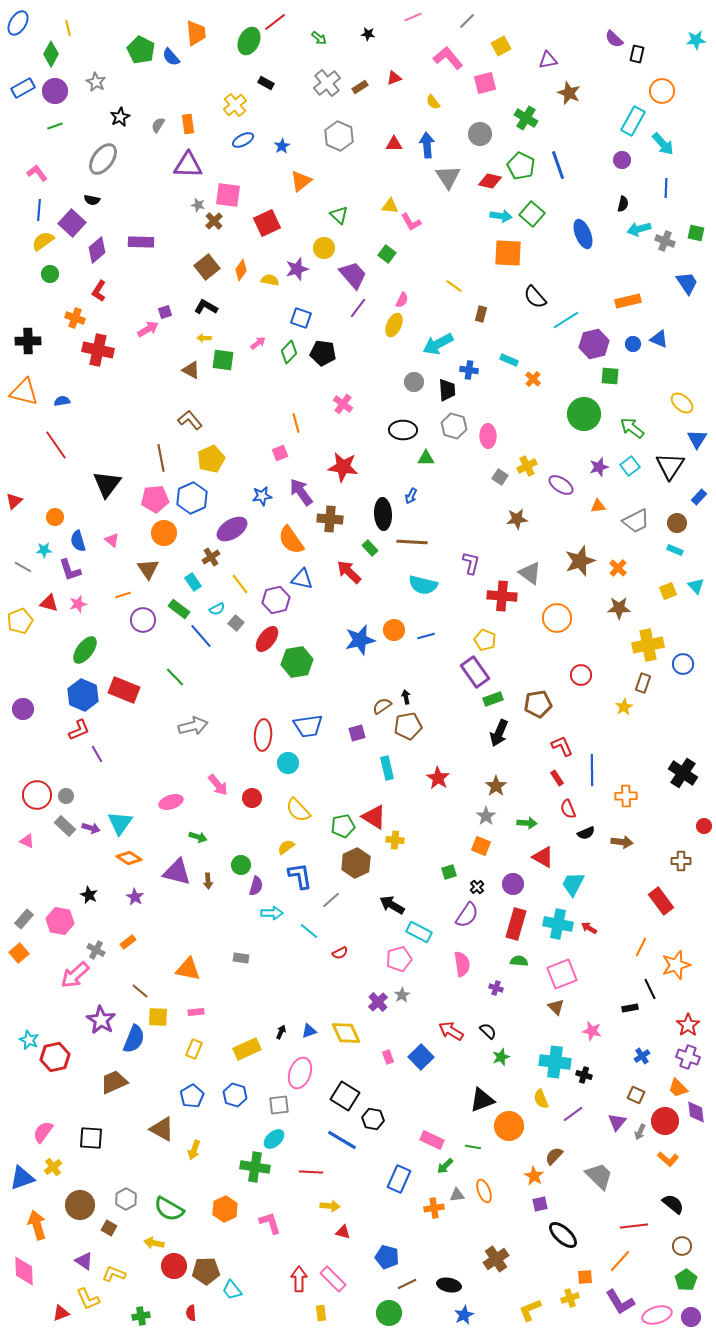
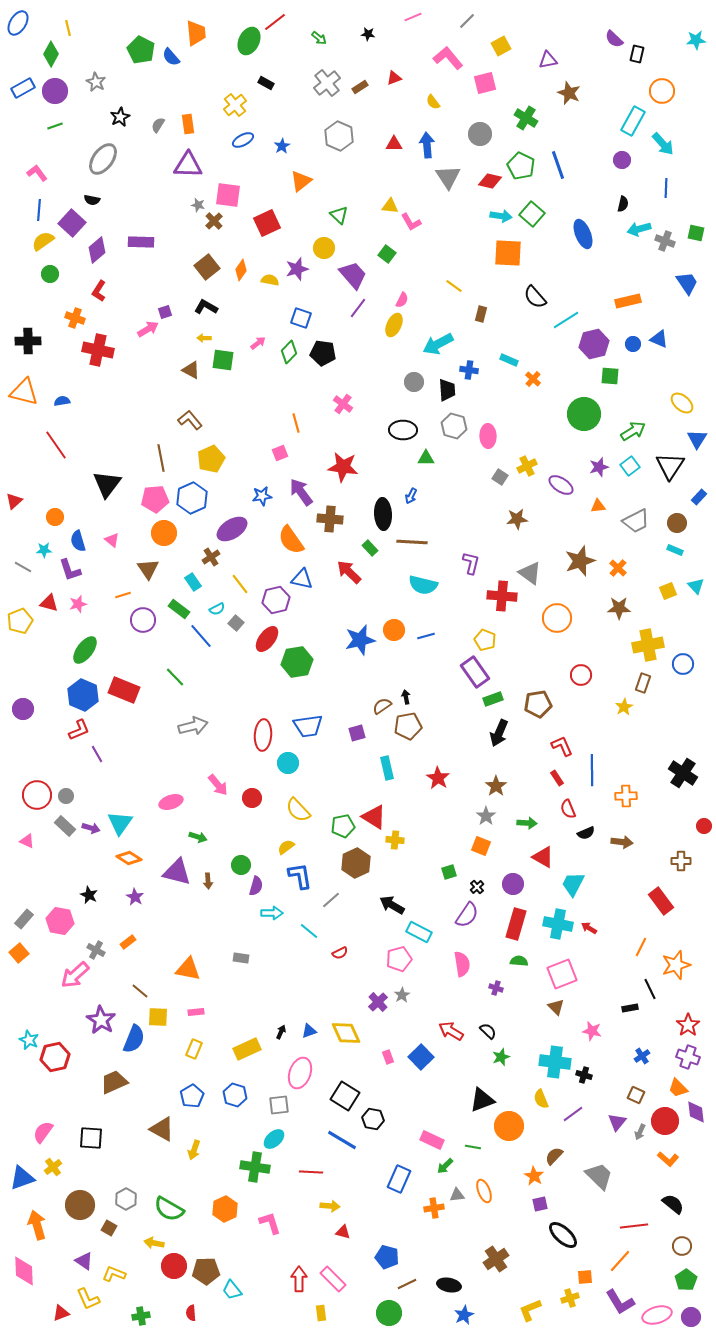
green arrow at (632, 428): moved 1 px right, 3 px down; rotated 110 degrees clockwise
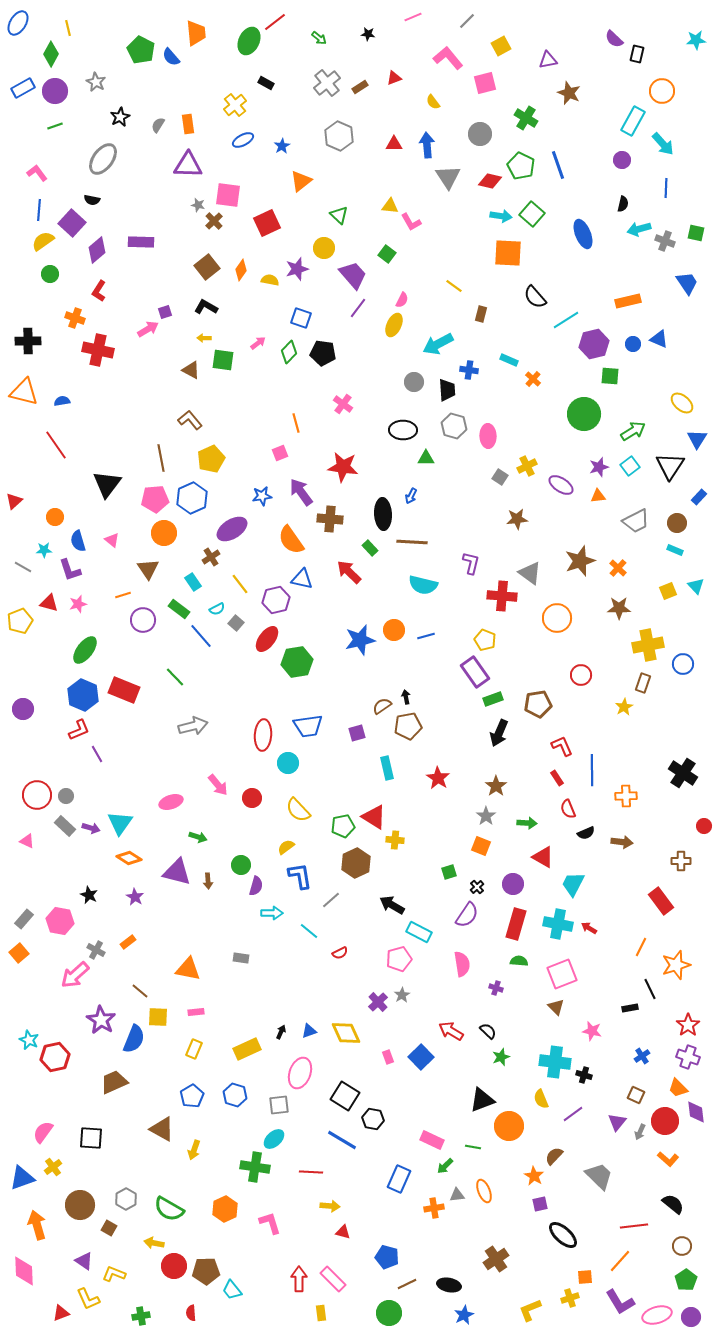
orange triangle at (598, 506): moved 10 px up
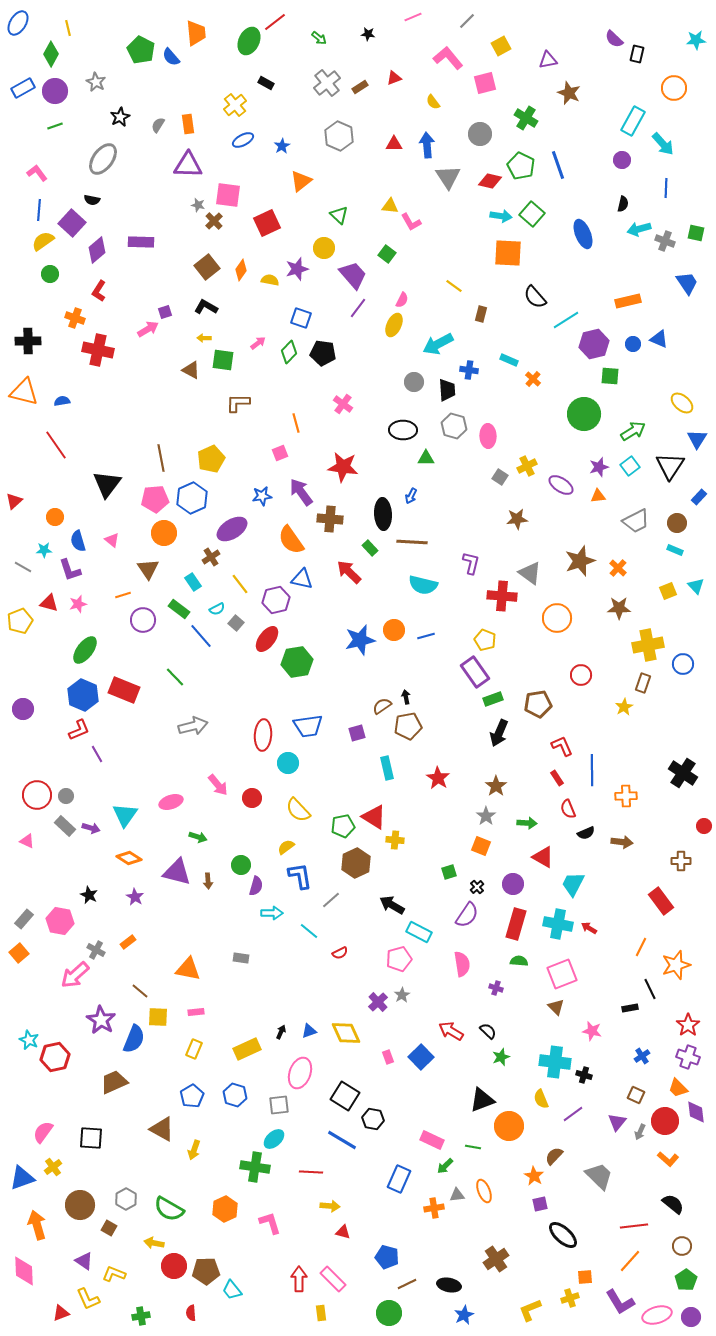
orange circle at (662, 91): moved 12 px right, 3 px up
brown L-shape at (190, 420): moved 48 px right, 17 px up; rotated 50 degrees counterclockwise
cyan triangle at (120, 823): moved 5 px right, 8 px up
orange line at (620, 1261): moved 10 px right
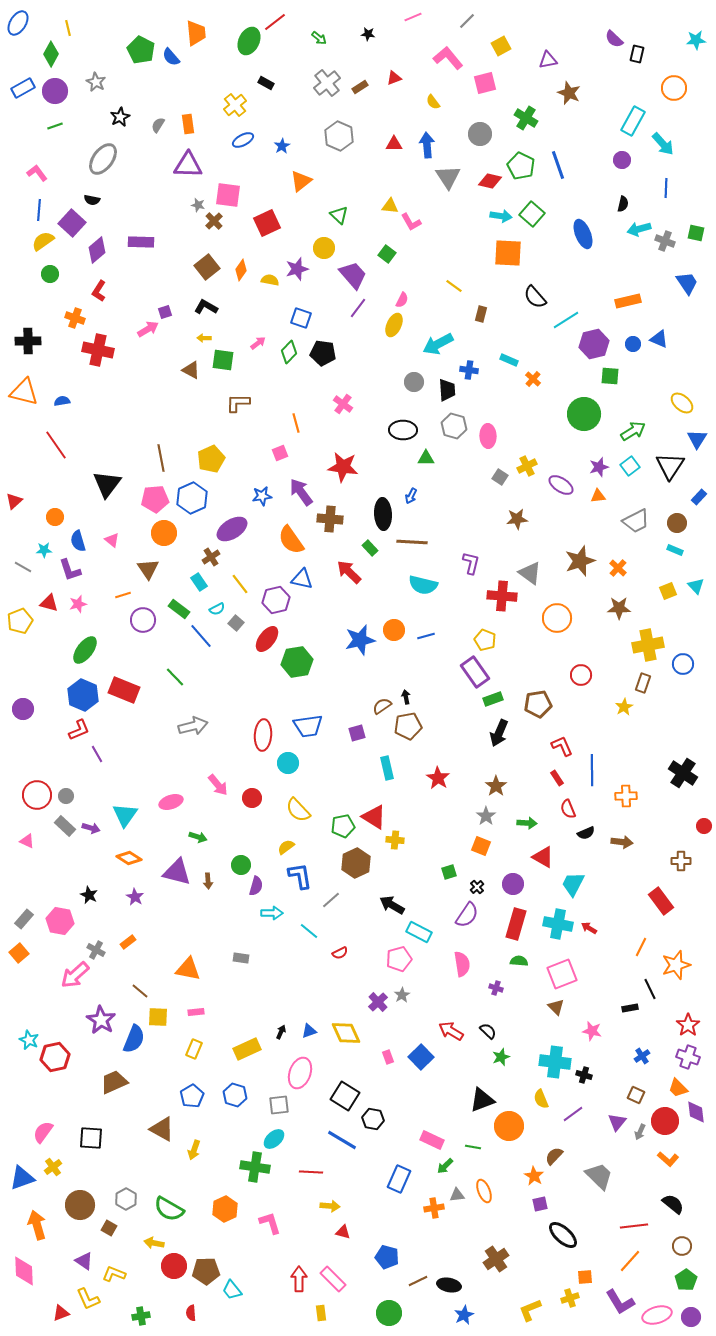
cyan rectangle at (193, 582): moved 6 px right
brown line at (407, 1284): moved 11 px right, 3 px up
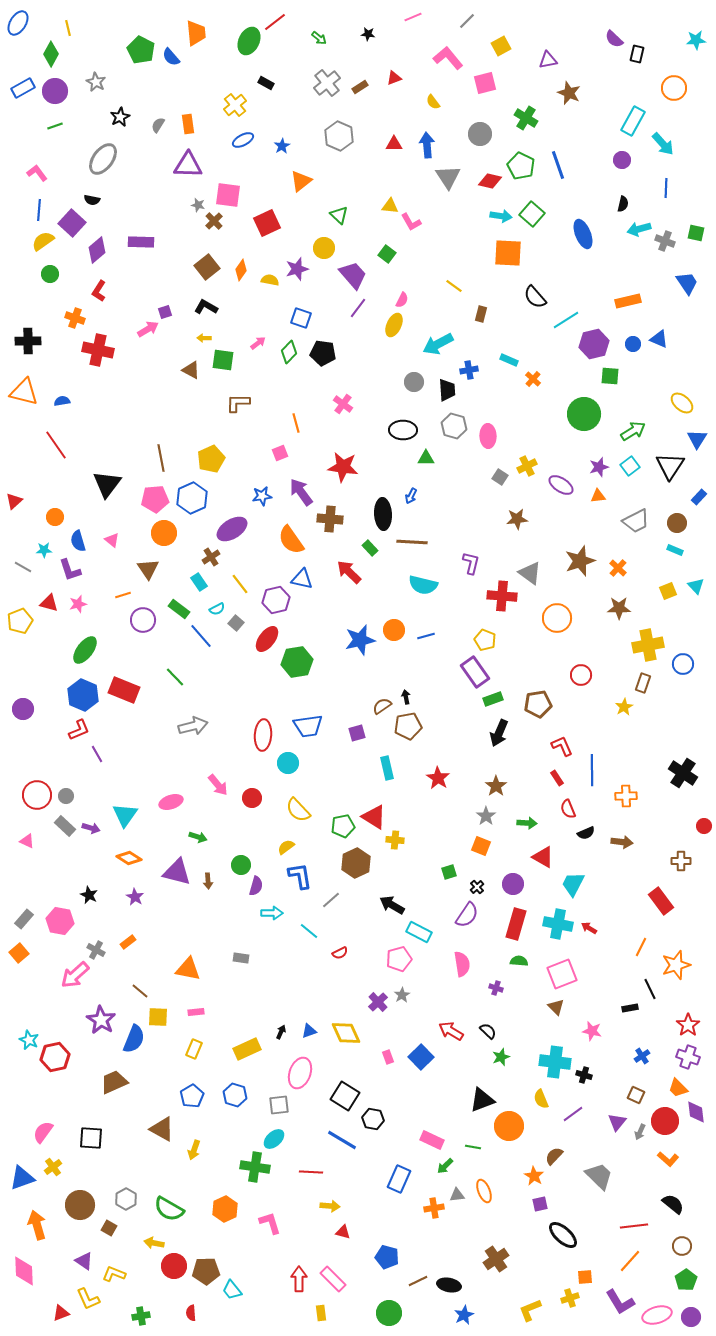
blue cross at (469, 370): rotated 18 degrees counterclockwise
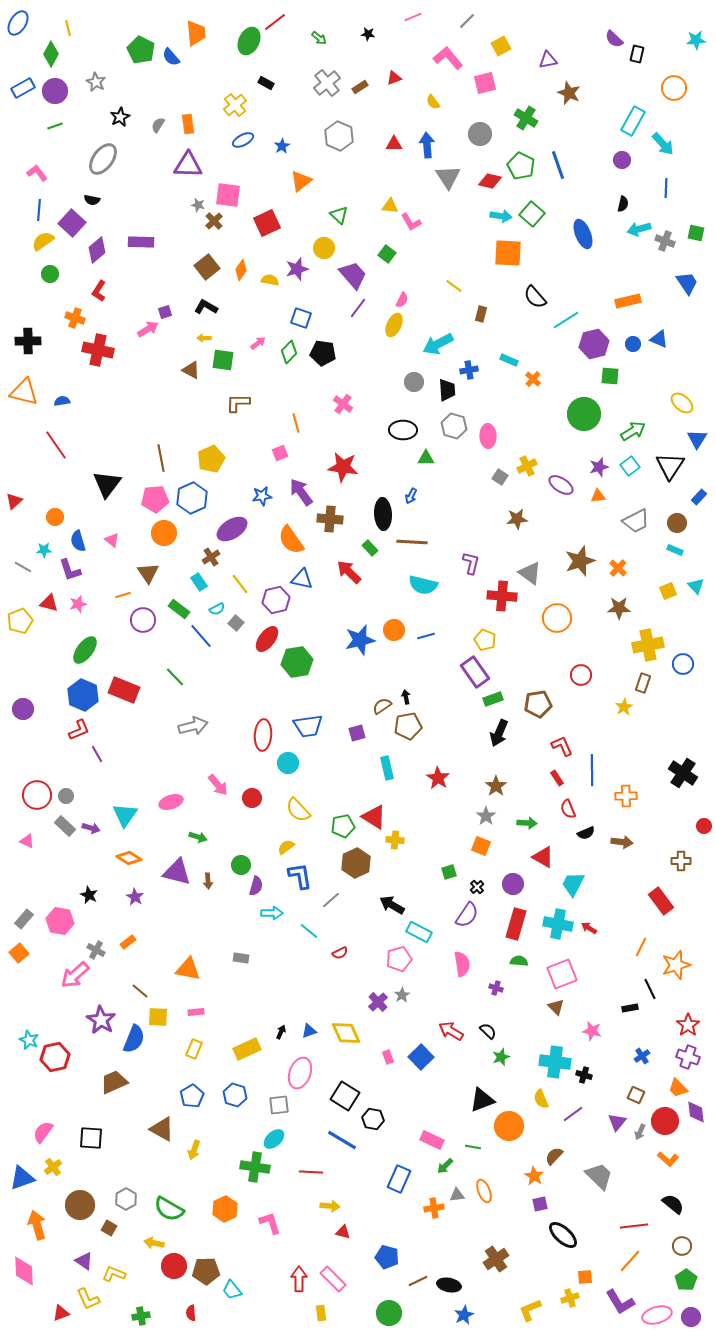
brown triangle at (148, 569): moved 4 px down
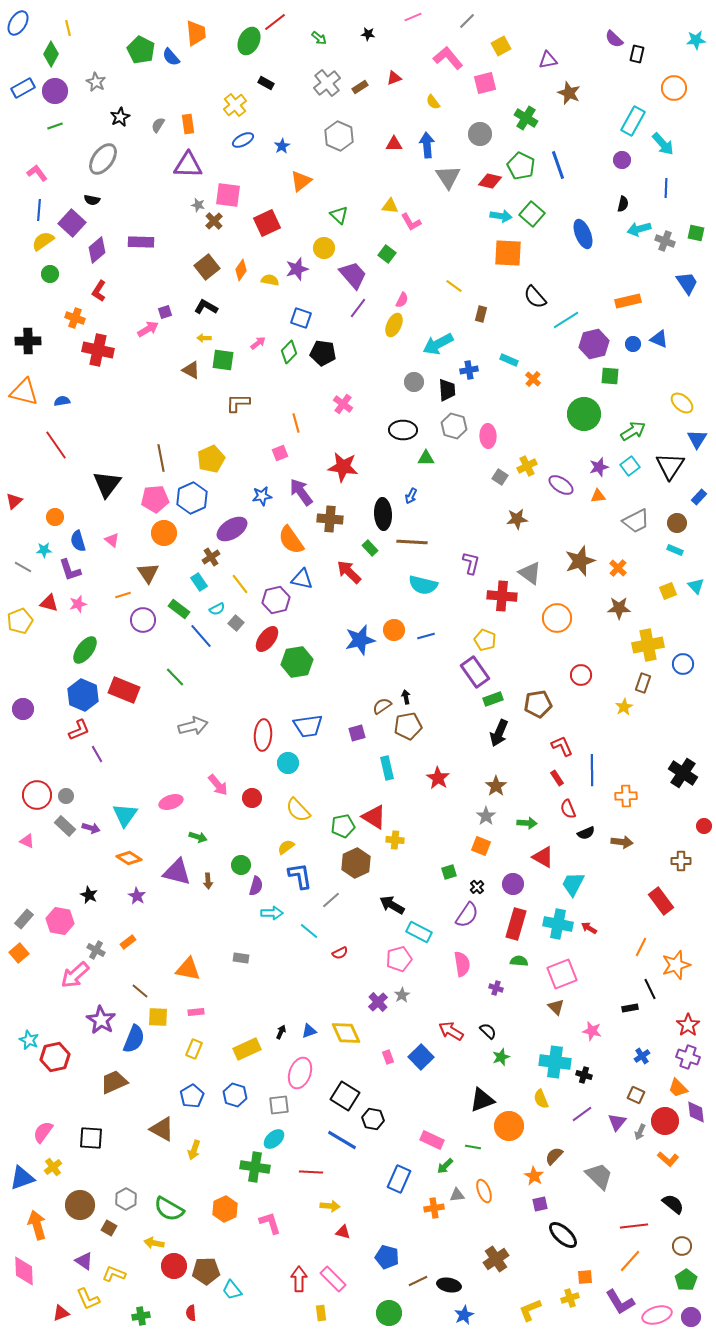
purple star at (135, 897): moved 2 px right, 1 px up
purple line at (573, 1114): moved 9 px right
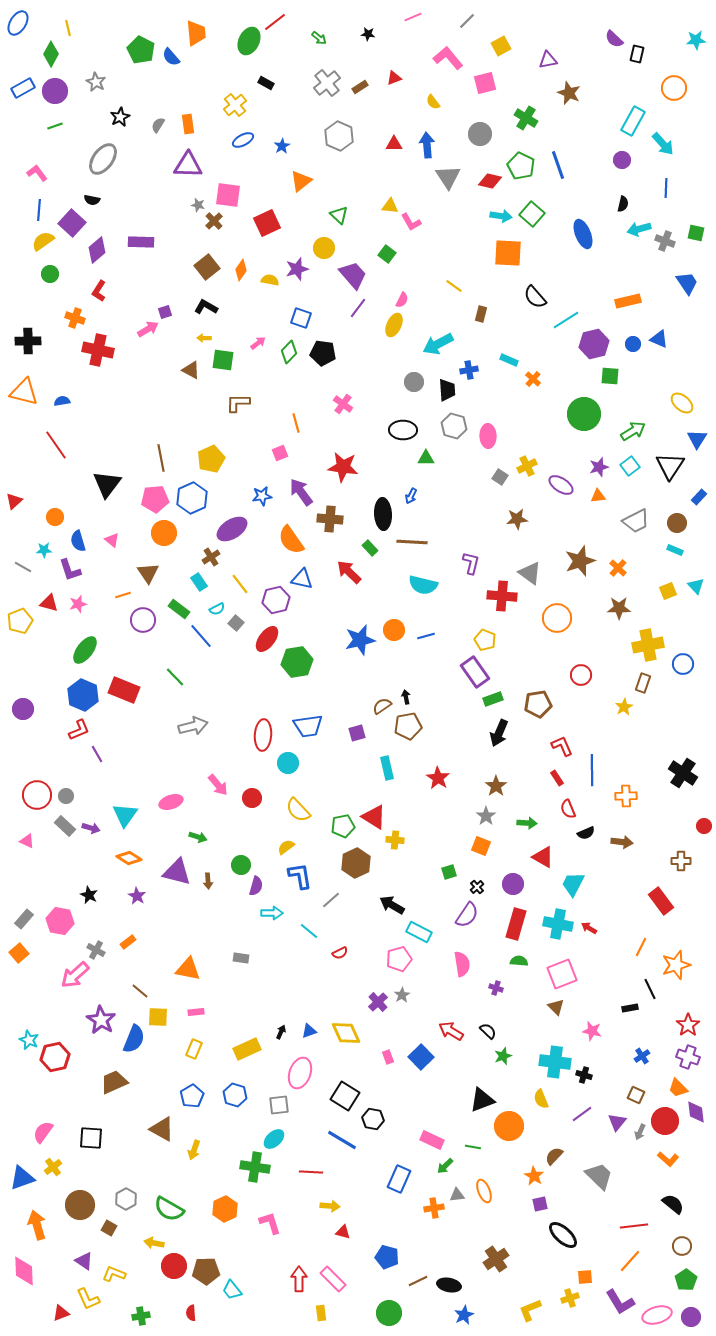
green star at (501, 1057): moved 2 px right, 1 px up
